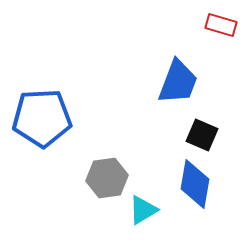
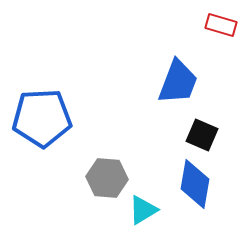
gray hexagon: rotated 12 degrees clockwise
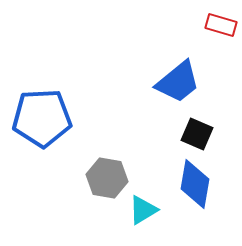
blue trapezoid: rotated 30 degrees clockwise
black square: moved 5 px left, 1 px up
gray hexagon: rotated 6 degrees clockwise
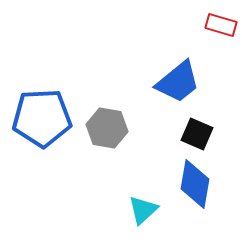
gray hexagon: moved 50 px up
cyan triangle: rotated 12 degrees counterclockwise
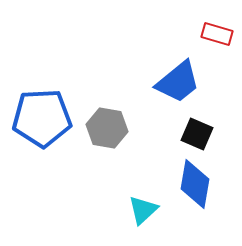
red rectangle: moved 4 px left, 9 px down
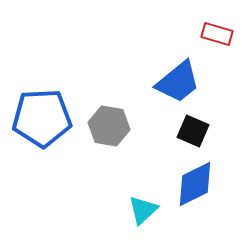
gray hexagon: moved 2 px right, 2 px up
black square: moved 4 px left, 3 px up
blue diamond: rotated 54 degrees clockwise
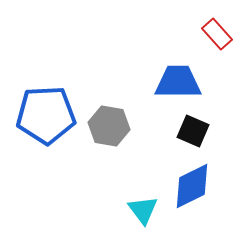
red rectangle: rotated 32 degrees clockwise
blue trapezoid: rotated 141 degrees counterclockwise
blue pentagon: moved 4 px right, 3 px up
blue diamond: moved 3 px left, 2 px down
cyan triangle: rotated 24 degrees counterclockwise
